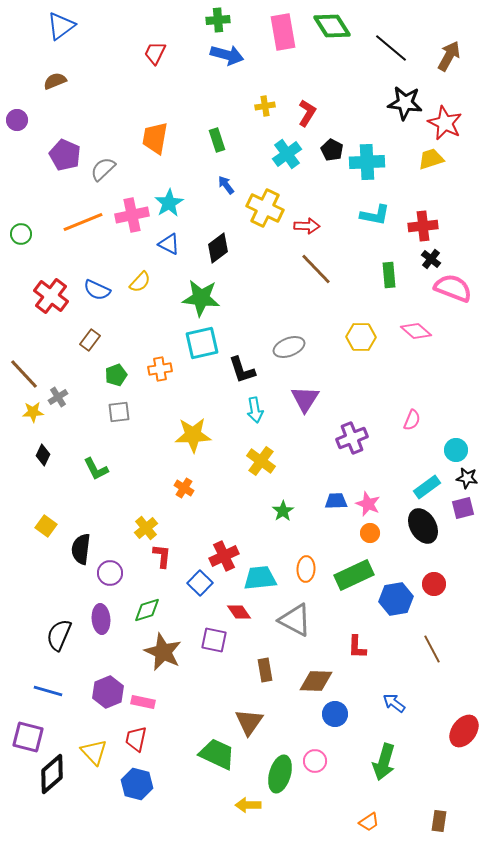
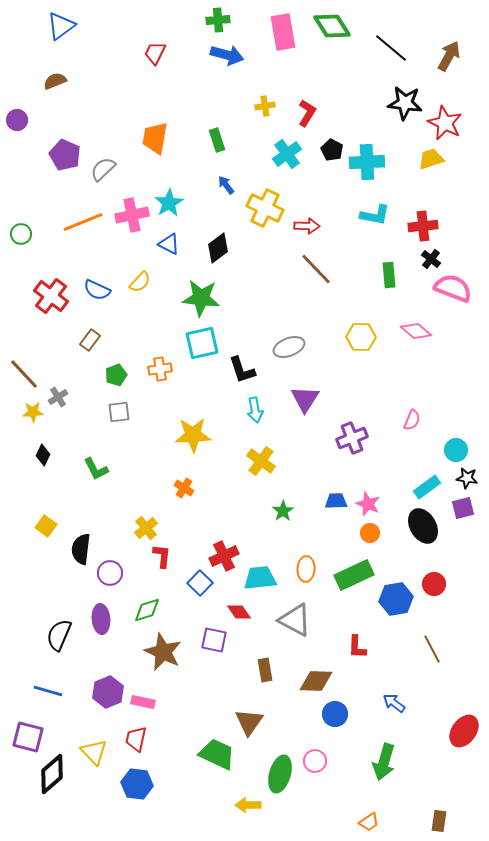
blue hexagon at (137, 784): rotated 8 degrees counterclockwise
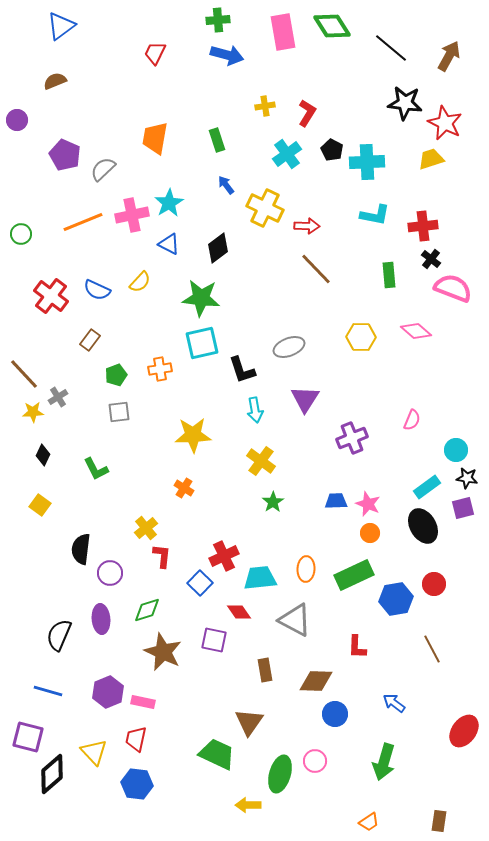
green star at (283, 511): moved 10 px left, 9 px up
yellow square at (46, 526): moved 6 px left, 21 px up
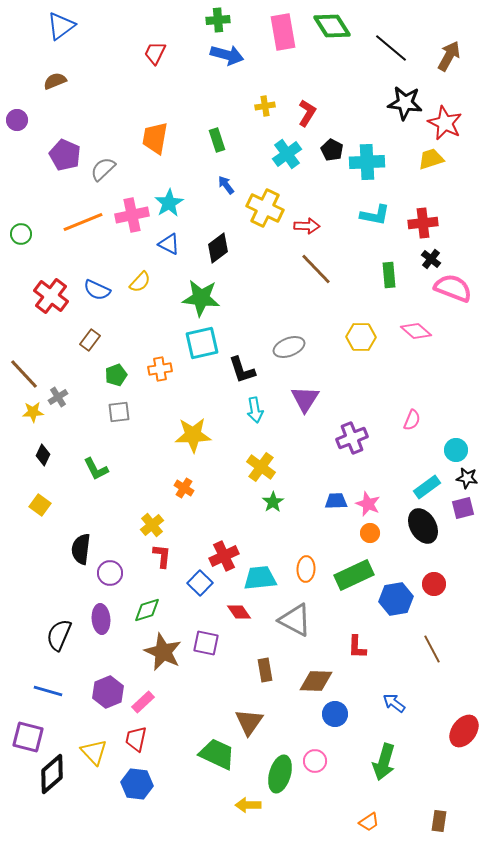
red cross at (423, 226): moved 3 px up
yellow cross at (261, 461): moved 6 px down
yellow cross at (146, 528): moved 6 px right, 3 px up
purple square at (214, 640): moved 8 px left, 3 px down
pink rectangle at (143, 702): rotated 55 degrees counterclockwise
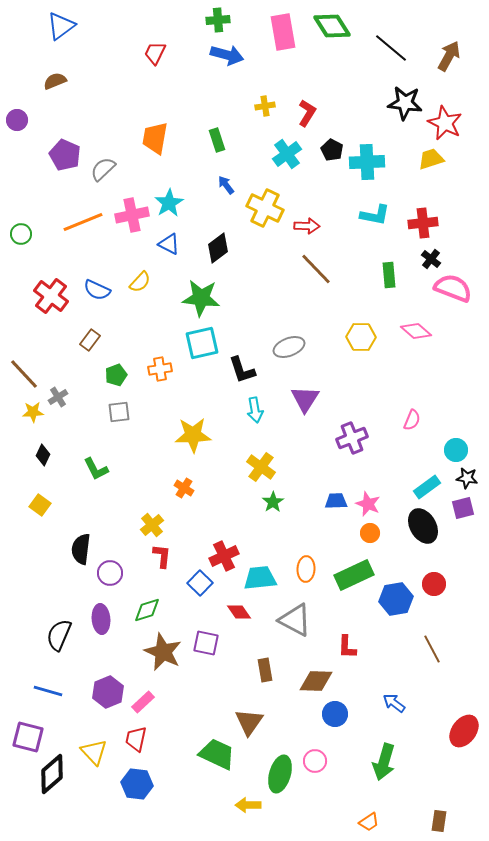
red L-shape at (357, 647): moved 10 px left
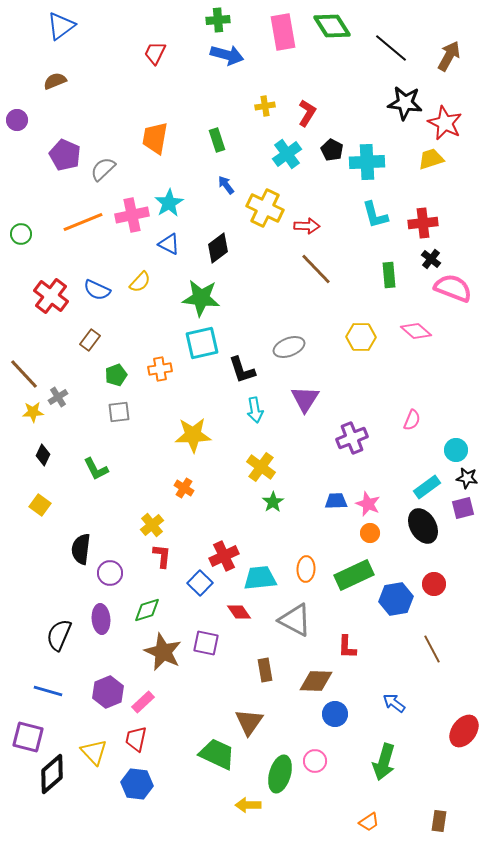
cyan L-shape at (375, 215): rotated 64 degrees clockwise
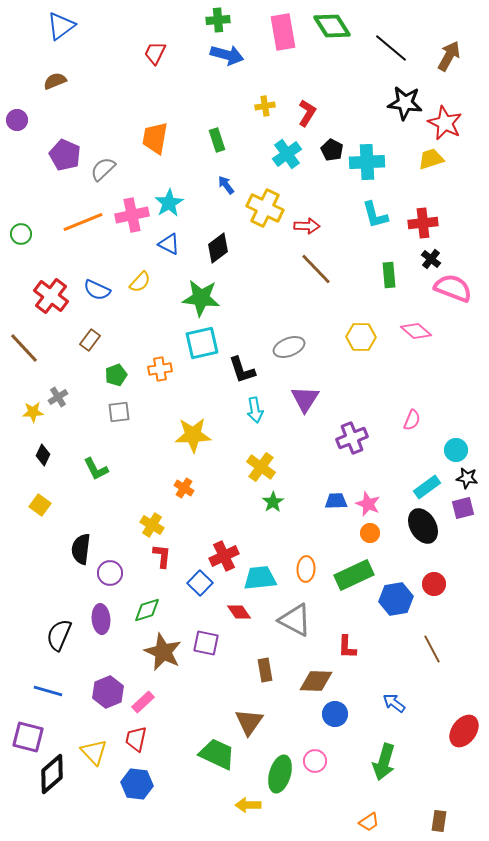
brown line at (24, 374): moved 26 px up
yellow cross at (152, 525): rotated 20 degrees counterclockwise
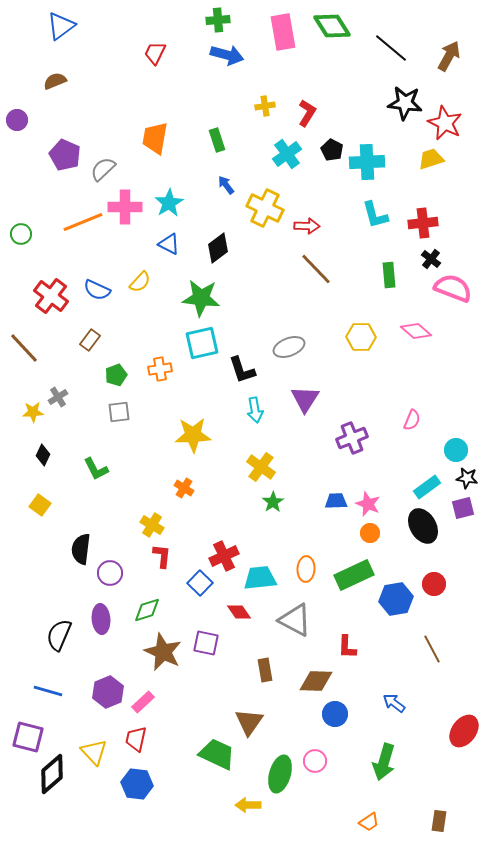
pink cross at (132, 215): moved 7 px left, 8 px up; rotated 12 degrees clockwise
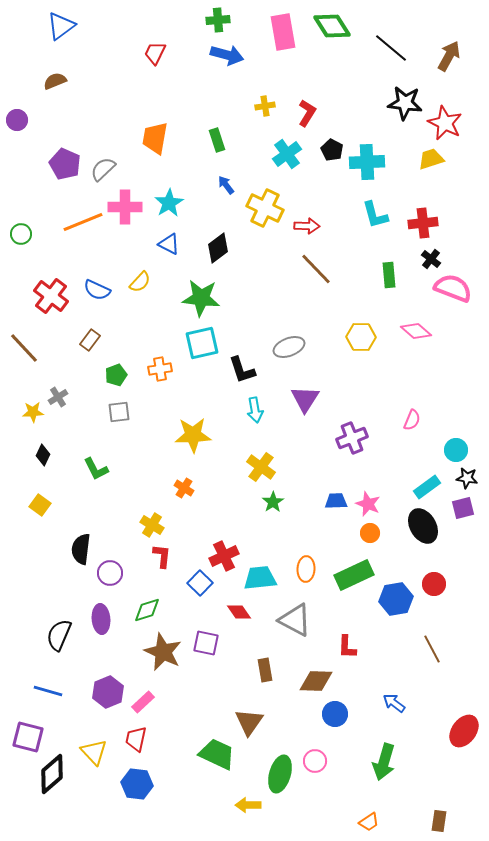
purple pentagon at (65, 155): moved 9 px down
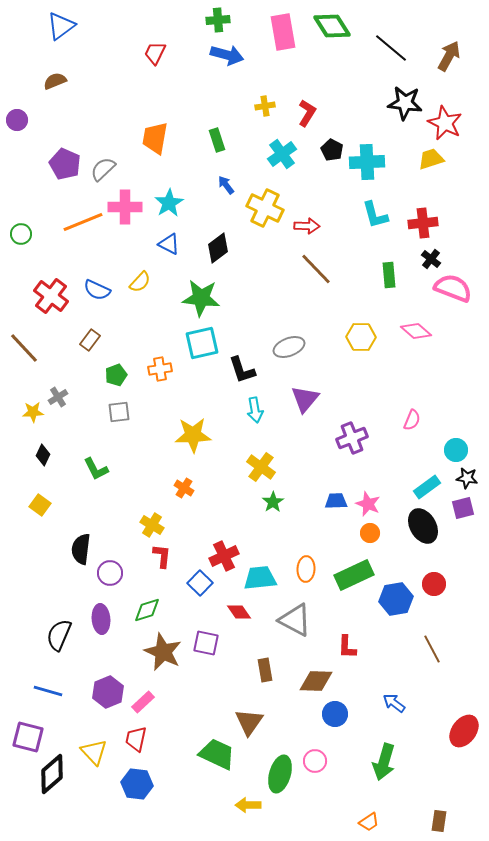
cyan cross at (287, 154): moved 5 px left
purple triangle at (305, 399): rotated 8 degrees clockwise
